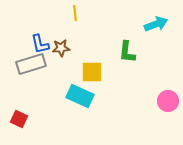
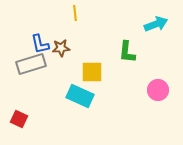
pink circle: moved 10 px left, 11 px up
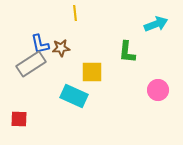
gray rectangle: rotated 16 degrees counterclockwise
cyan rectangle: moved 6 px left
red square: rotated 24 degrees counterclockwise
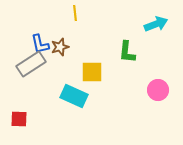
brown star: moved 1 px left, 1 px up; rotated 12 degrees counterclockwise
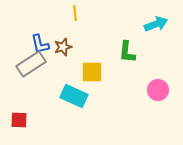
brown star: moved 3 px right
red square: moved 1 px down
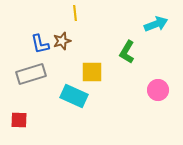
brown star: moved 1 px left, 6 px up
green L-shape: rotated 25 degrees clockwise
gray rectangle: moved 10 px down; rotated 16 degrees clockwise
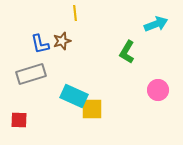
yellow square: moved 37 px down
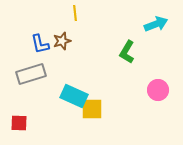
red square: moved 3 px down
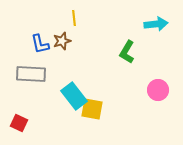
yellow line: moved 1 px left, 5 px down
cyan arrow: rotated 15 degrees clockwise
gray rectangle: rotated 20 degrees clockwise
cyan rectangle: rotated 28 degrees clockwise
yellow square: rotated 10 degrees clockwise
red square: rotated 24 degrees clockwise
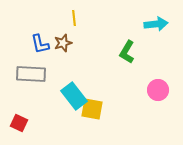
brown star: moved 1 px right, 2 px down
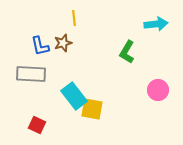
blue L-shape: moved 2 px down
red square: moved 18 px right, 2 px down
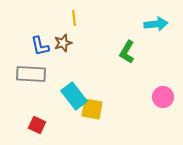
pink circle: moved 5 px right, 7 px down
